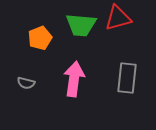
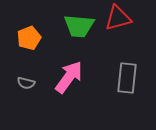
green trapezoid: moved 2 px left, 1 px down
orange pentagon: moved 11 px left
pink arrow: moved 5 px left, 2 px up; rotated 28 degrees clockwise
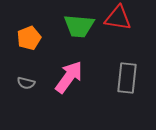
red triangle: rotated 24 degrees clockwise
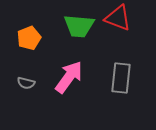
red triangle: rotated 12 degrees clockwise
gray rectangle: moved 6 px left
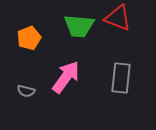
pink arrow: moved 3 px left
gray semicircle: moved 8 px down
